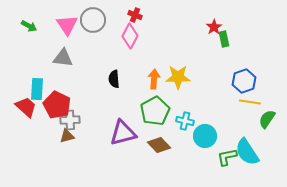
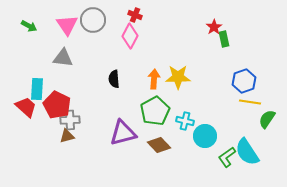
green L-shape: rotated 25 degrees counterclockwise
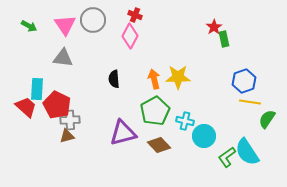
pink triangle: moved 2 px left
orange arrow: rotated 18 degrees counterclockwise
cyan circle: moved 1 px left
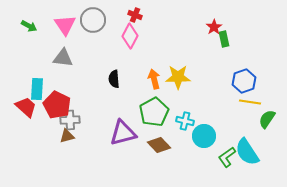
green pentagon: moved 1 px left, 1 px down
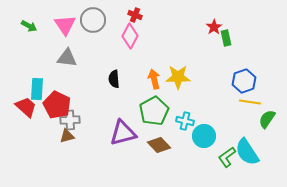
green rectangle: moved 2 px right, 1 px up
gray triangle: moved 4 px right
green pentagon: moved 1 px up
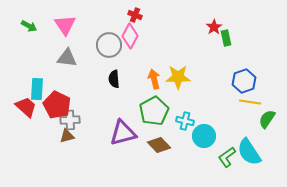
gray circle: moved 16 px right, 25 px down
cyan semicircle: moved 2 px right
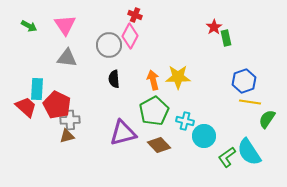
orange arrow: moved 1 px left, 1 px down
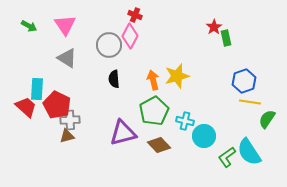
gray triangle: rotated 25 degrees clockwise
yellow star: moved 1 px left, 1 px up; rotated 15 degrees counterclockwise
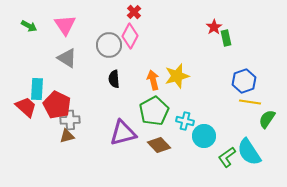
red cross: moved 1 px left, 3 px up; rotated 24 degrees clockwise
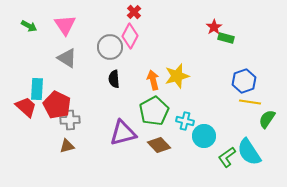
green rectangle: rotated 63 degrees counterclockwise
gray circle: moved 1 px right, 2 px down
brown triangle: moved 10 px down
